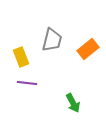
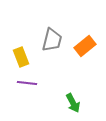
orange rectangle: moved 3 px left, 3 px up
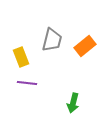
green arrow: rotated 42 degrees clockwise
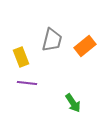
green arrow: rotated 48 degrees counterclockwise
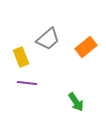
gray trapezoid: moved 4 px left, 1 px up; rotated 35 degrees clockwise
orange rectangle: moved 1 px right, 1 px down
green arrow: moved 3 px right, 1 px up
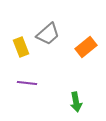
gray trapezoid: moved 5 px up
yellow rectangle: moved 10 px up
green arrow: rotated 24 degrees clockwise
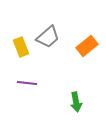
gray trapezoid: moved 3 px down
orange rectangle: moved 1 px right, 1 px up
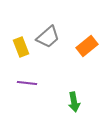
green arrow: moved 2 px left
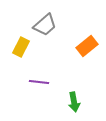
gray trapezoid: moved 3 px left, 12 px up
yellow rectangle: rotated 48 degrees clockwise
purple line: moved 12 px right, 1 px up
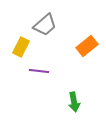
purple line: moved 11 px up
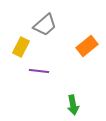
green arrow: moved 1 px left, 3 px down
